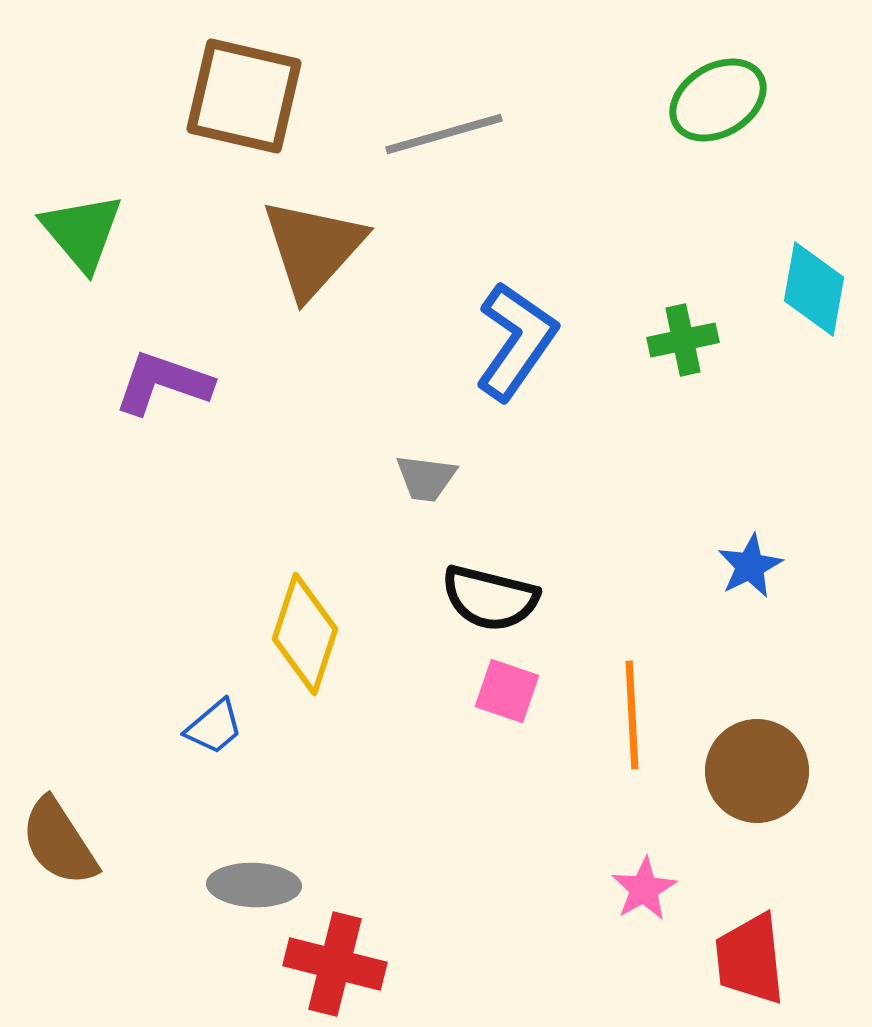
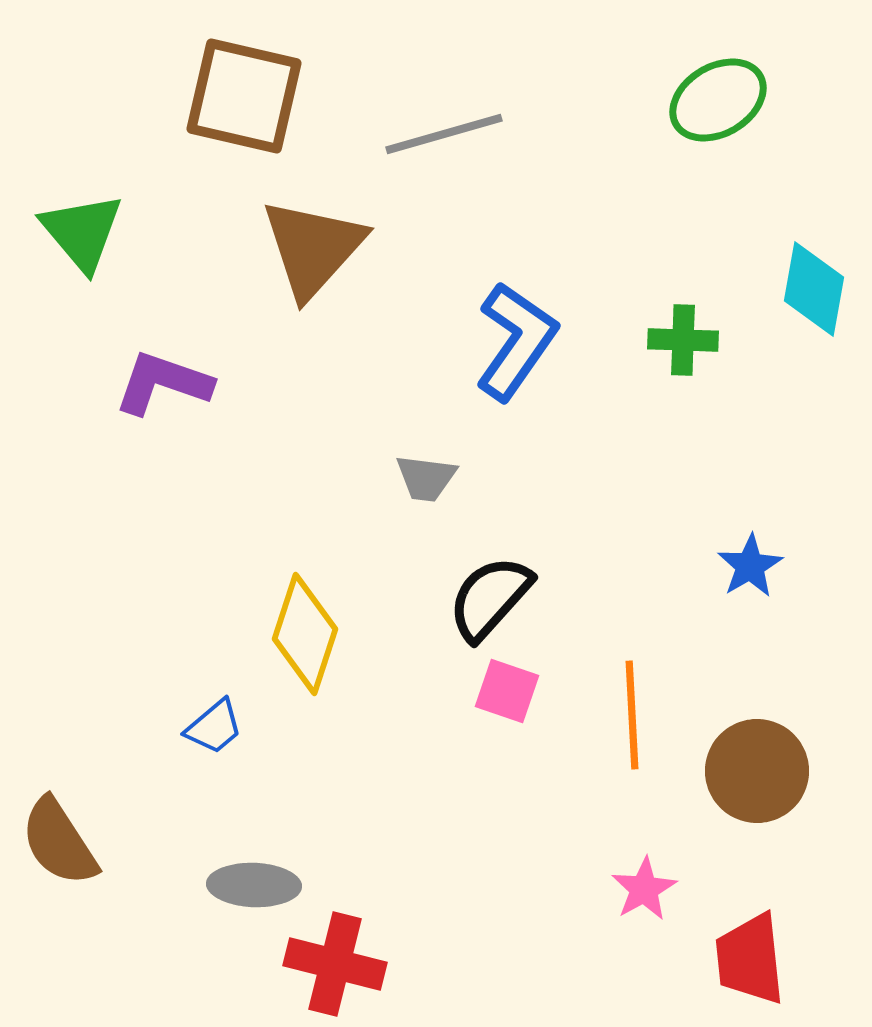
green cross: rotated 14 degrees clockwise
blue star: rotated 4 degrees counterclockwise
black semicircle: rotated 118 degrees clockwise
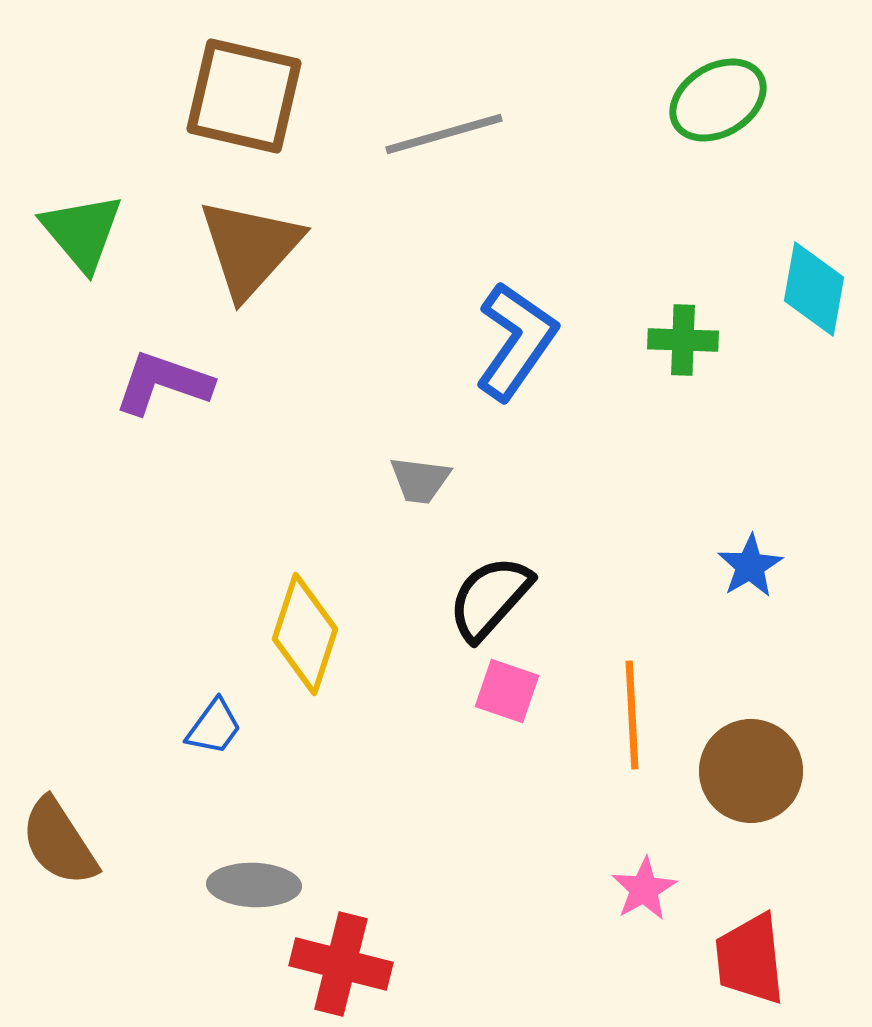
brown triangle: moved 63 px left
gray trapezoid: moved 6 px left, 2 px down
blue trapezoid: rotated 14 degrees counterclockwise
brown circle: moved 6 px left
red cross: moved 6 px right
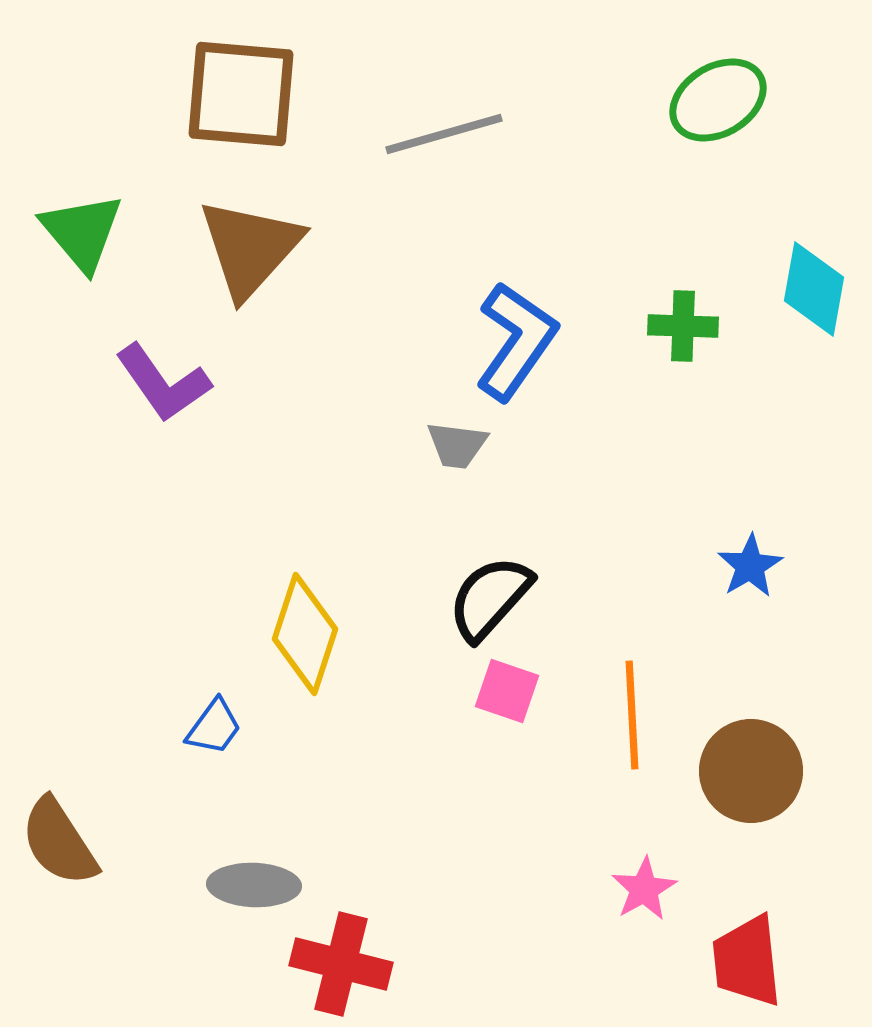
brown square: moved 3 px left, 2 px up; rotated 8 degrees counterclockwise
green cross: moved 14 px up
purple L-shape: rotated 144 degrees counterclockwise
gray trapezoid: moved 37 px right, 35 px up
red trapezoid: moved 3 px left, 2 px down
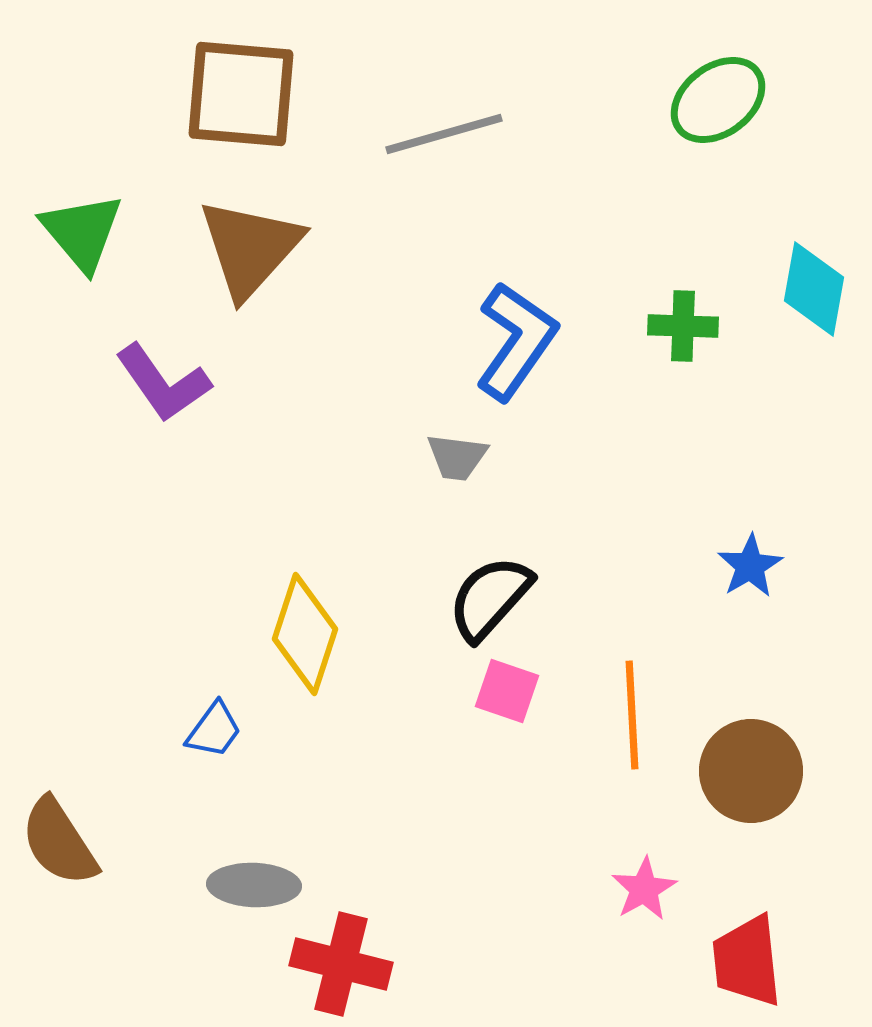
green ellipse: rotated 6 degrees counterclockwise
gray trapezoid: moved 12 px down
blue trapezoid: moved 3 px down
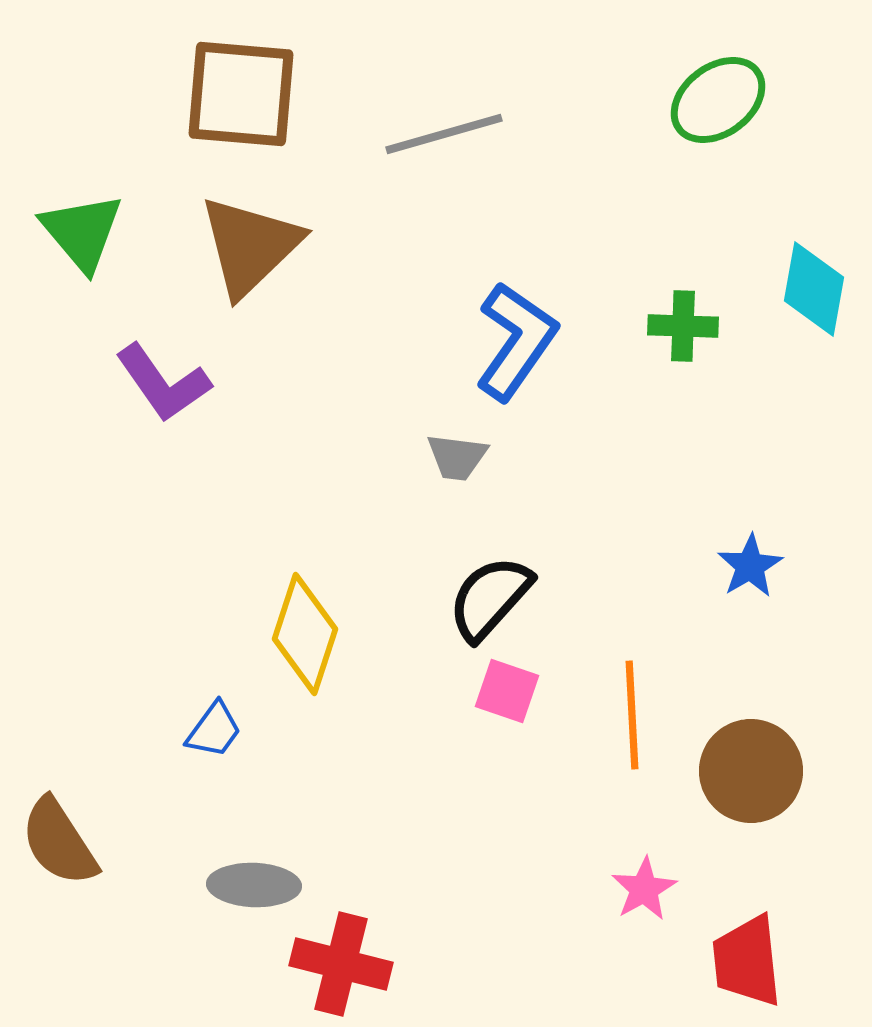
brown triangle: moved 2 px up; rotated 4 degrees clockwise
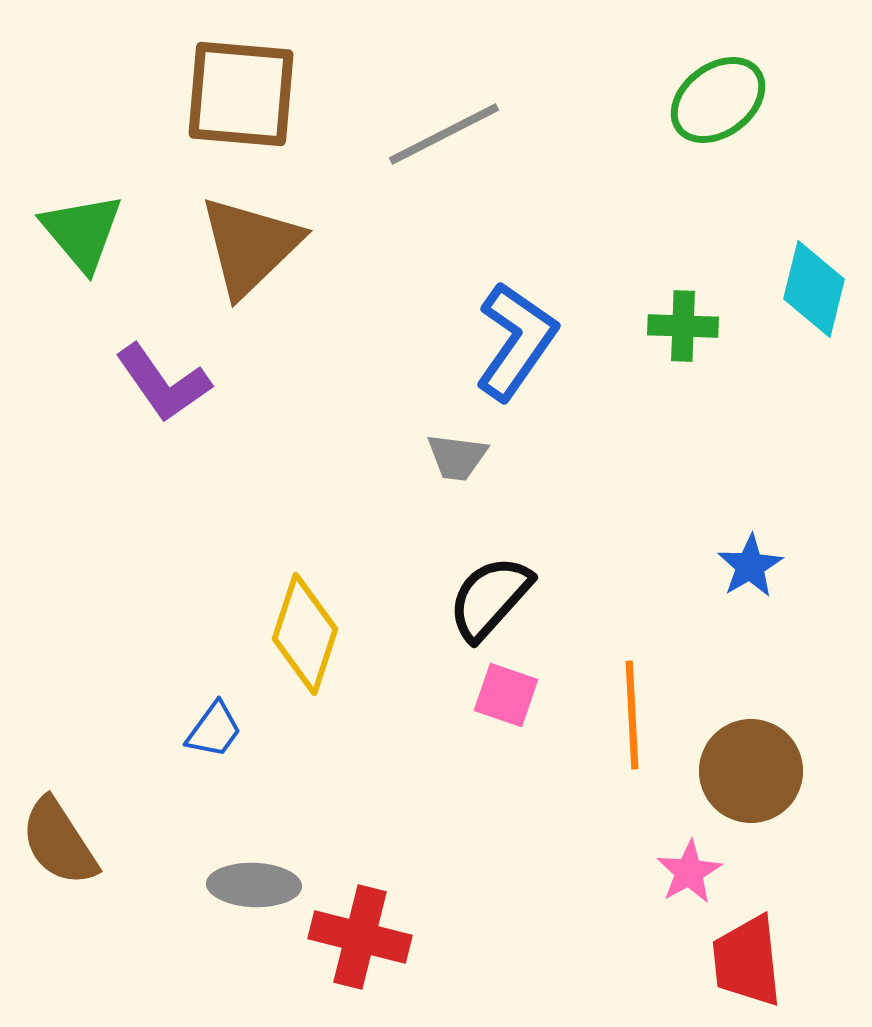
gray line: rotated 11 degrees counterclockwise
cyan diamond: rotated 4 degrees clockwise
pink square: moved 1 px left, 4 px down
pink star: moved 45 px right, 17 px up
red cross: moved 19 px right, 27 px up
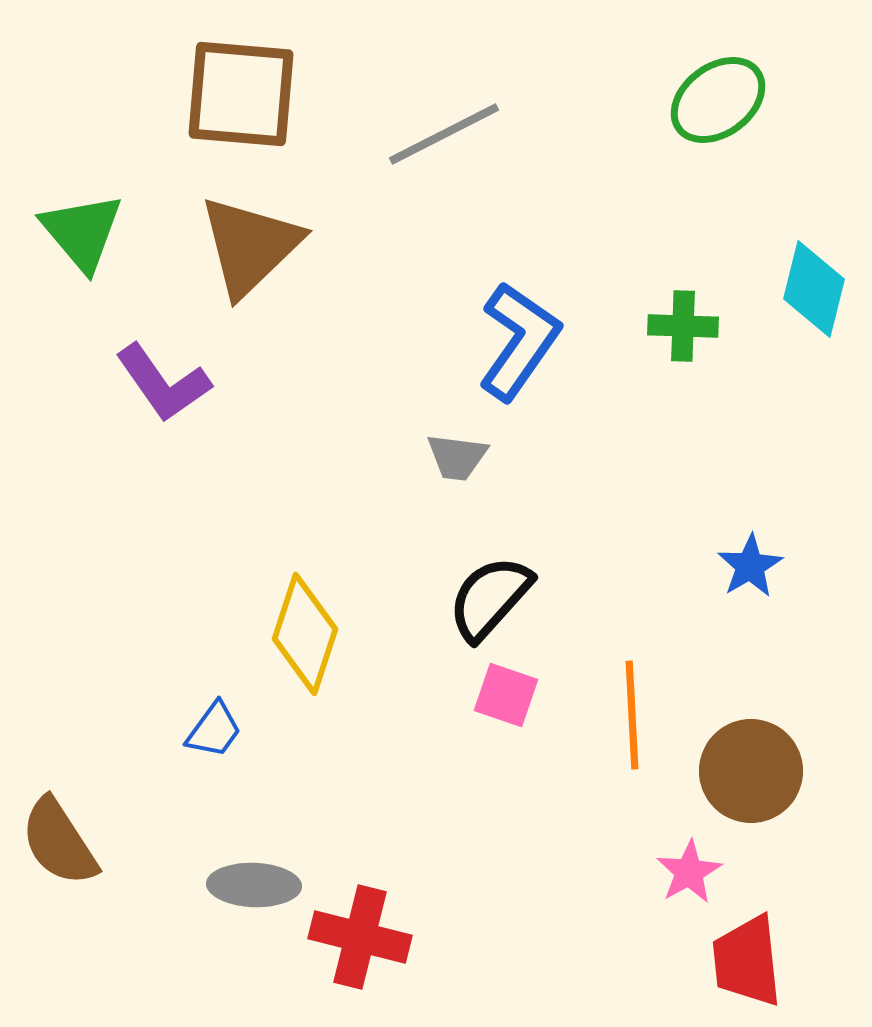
blue L-shape: moved 3 px right
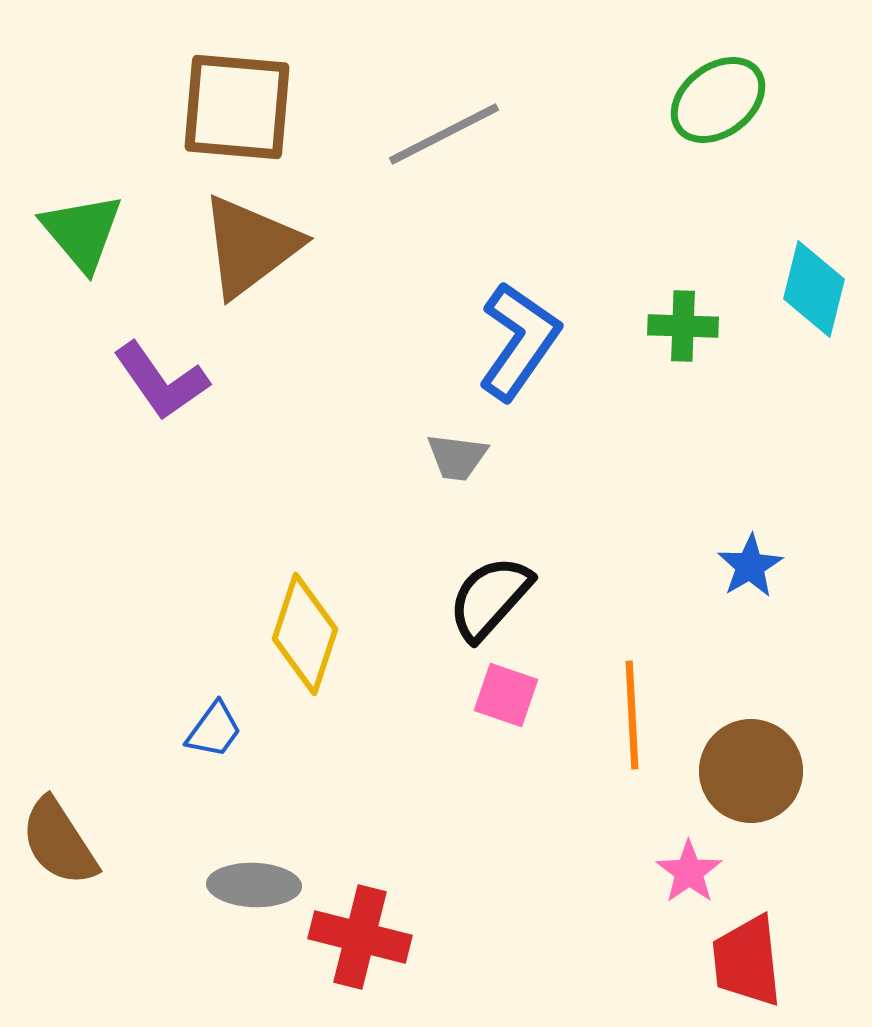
brown square: moved 4 px left, 13 px down
brown triangle: rotated 7 degrees clockwise
purple L-shape: moved 2 px left, 2 px up
pink star: rotated 6 degrees counterclockwise
